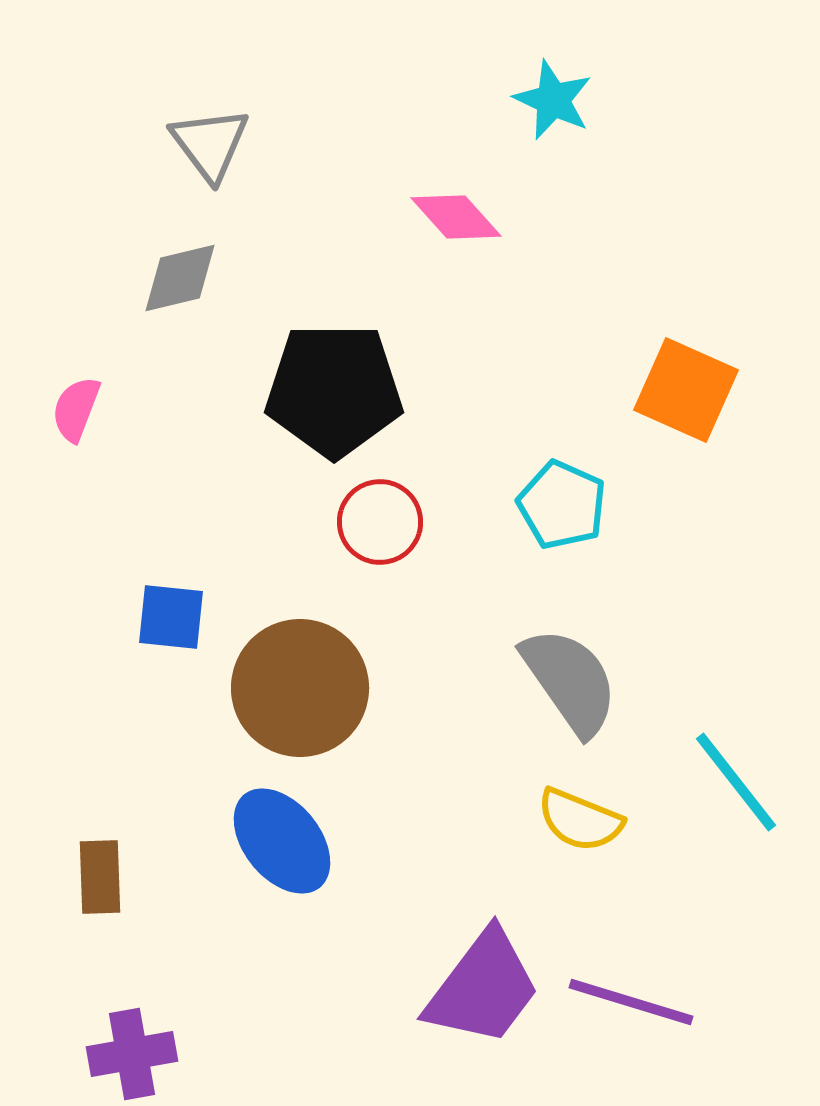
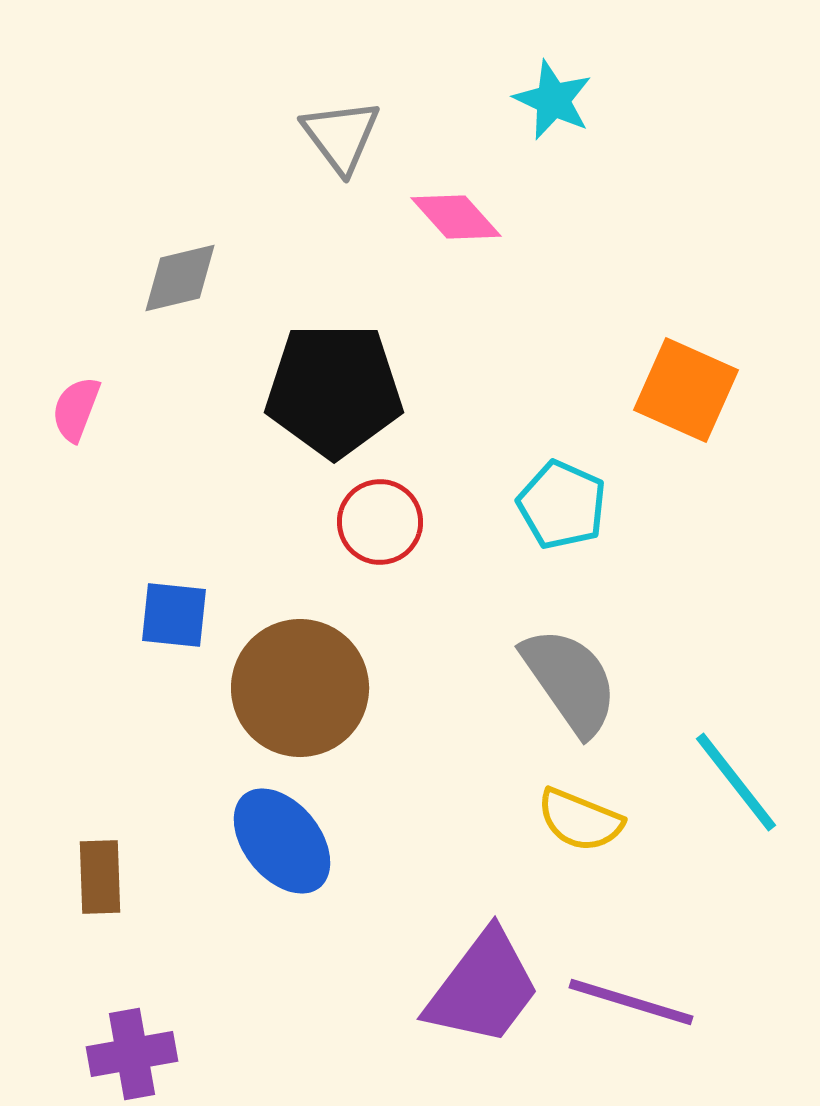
gray triangle: moved 131 px right, 8 px up
blue square: moved 3 px right, 2 px up
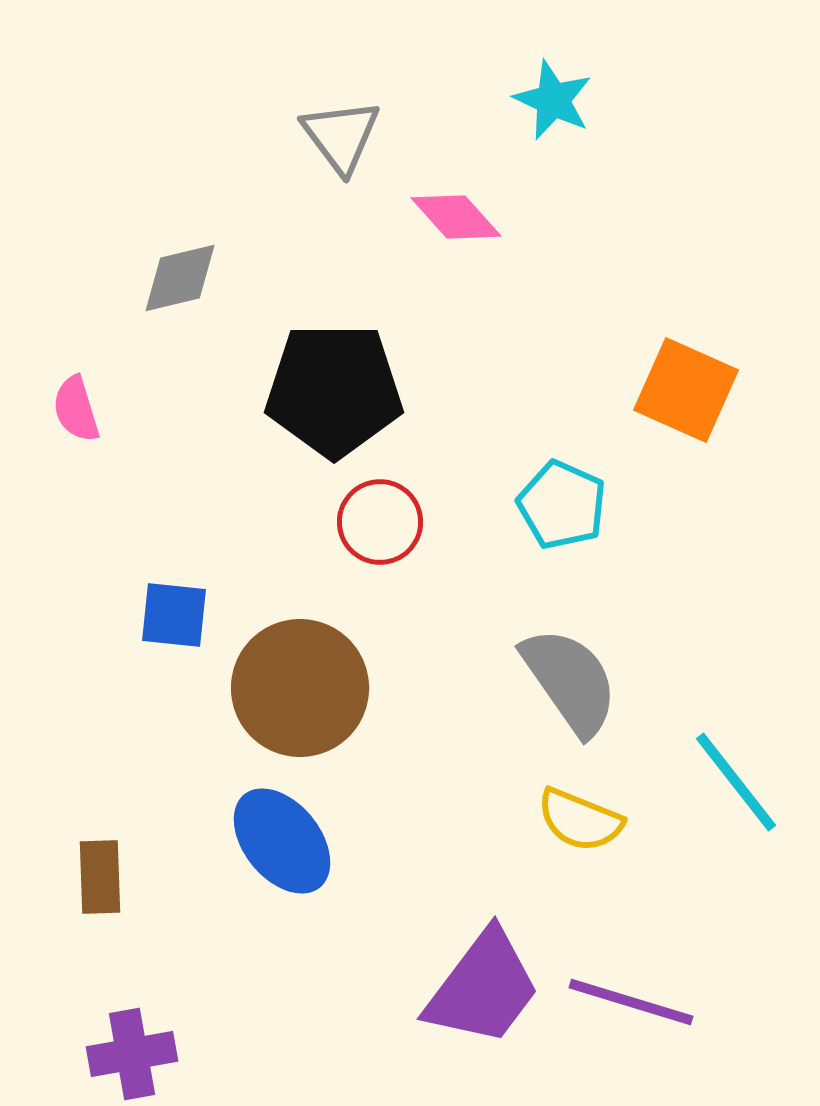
pink semicircle: rotated 38 degrees counterclockwise
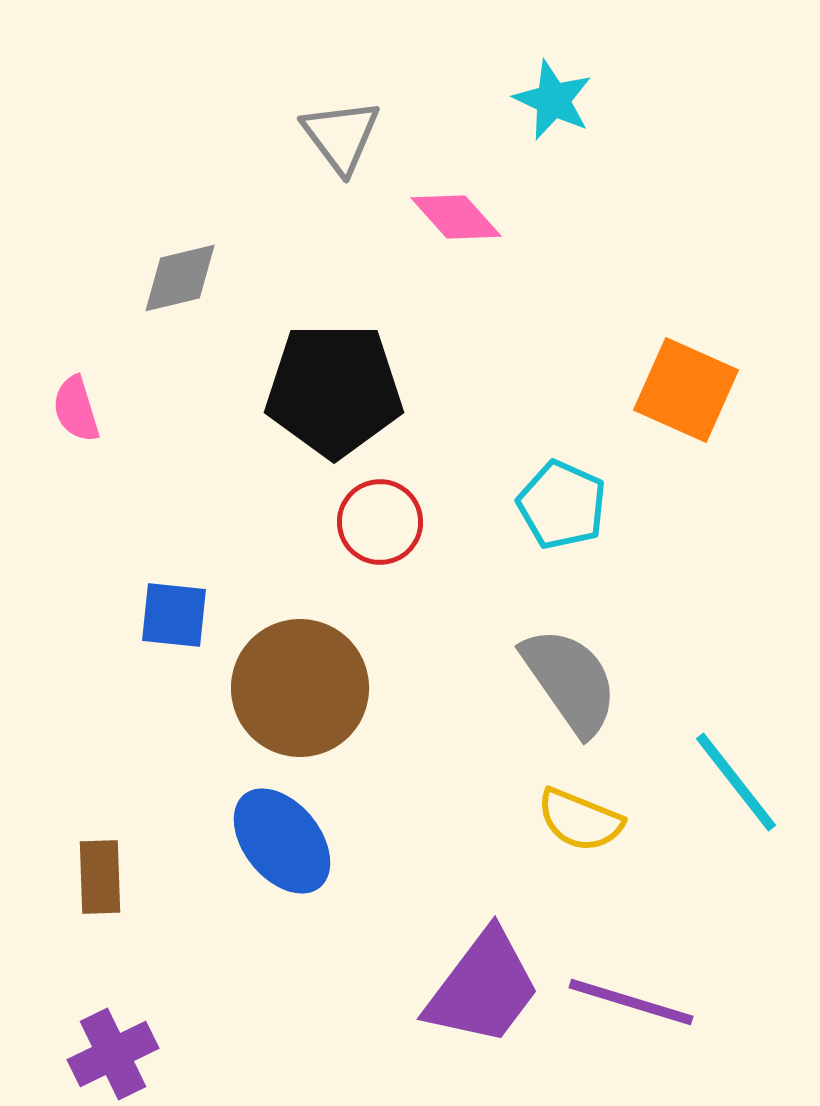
purple cross: moved 19 px left; rotated 16 degrees counterclockwise
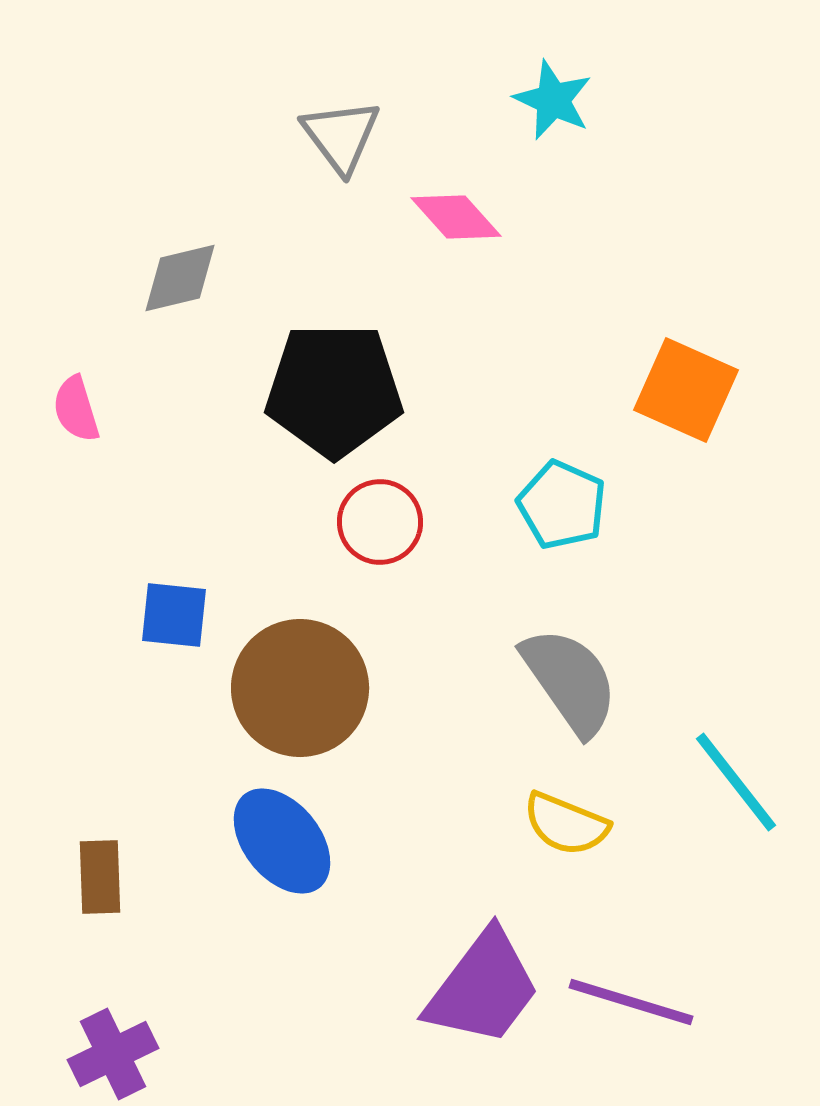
yellow semicircle: moved 14 px left, 4 px down
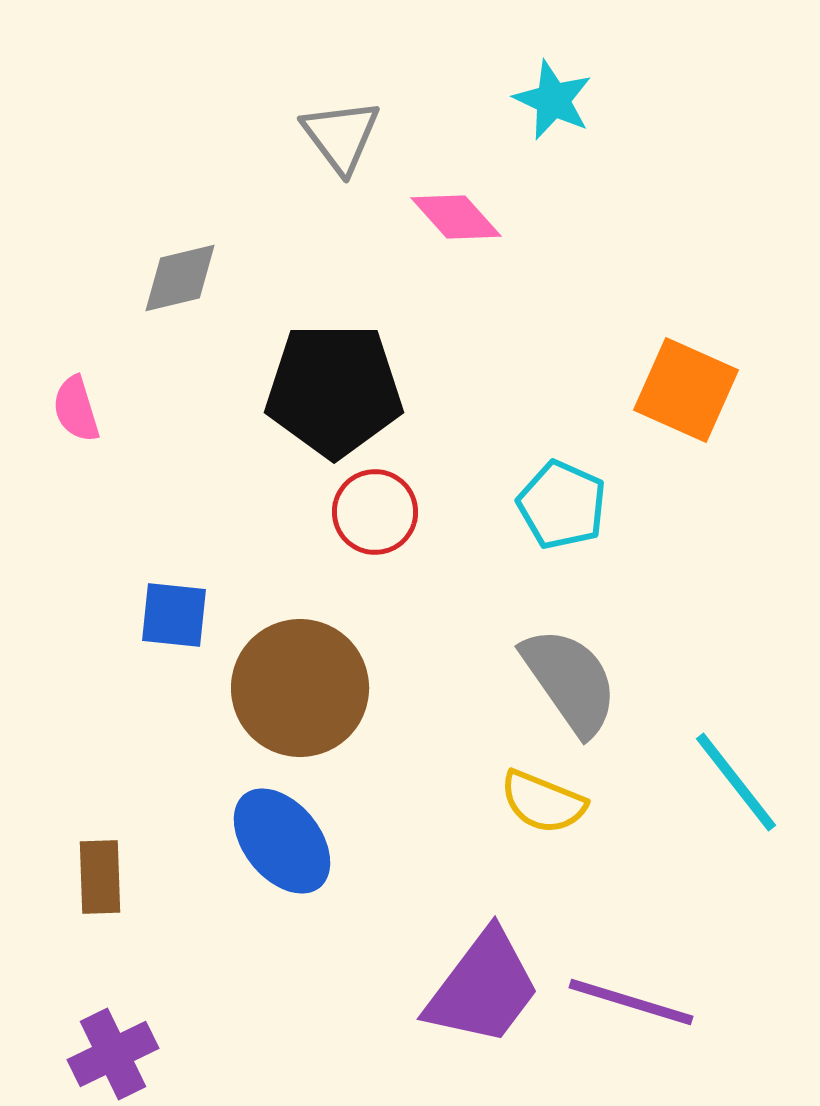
red circle: moved 5 px left, 10 px up
yellow semicircle: moved 23 px left, 22 px up
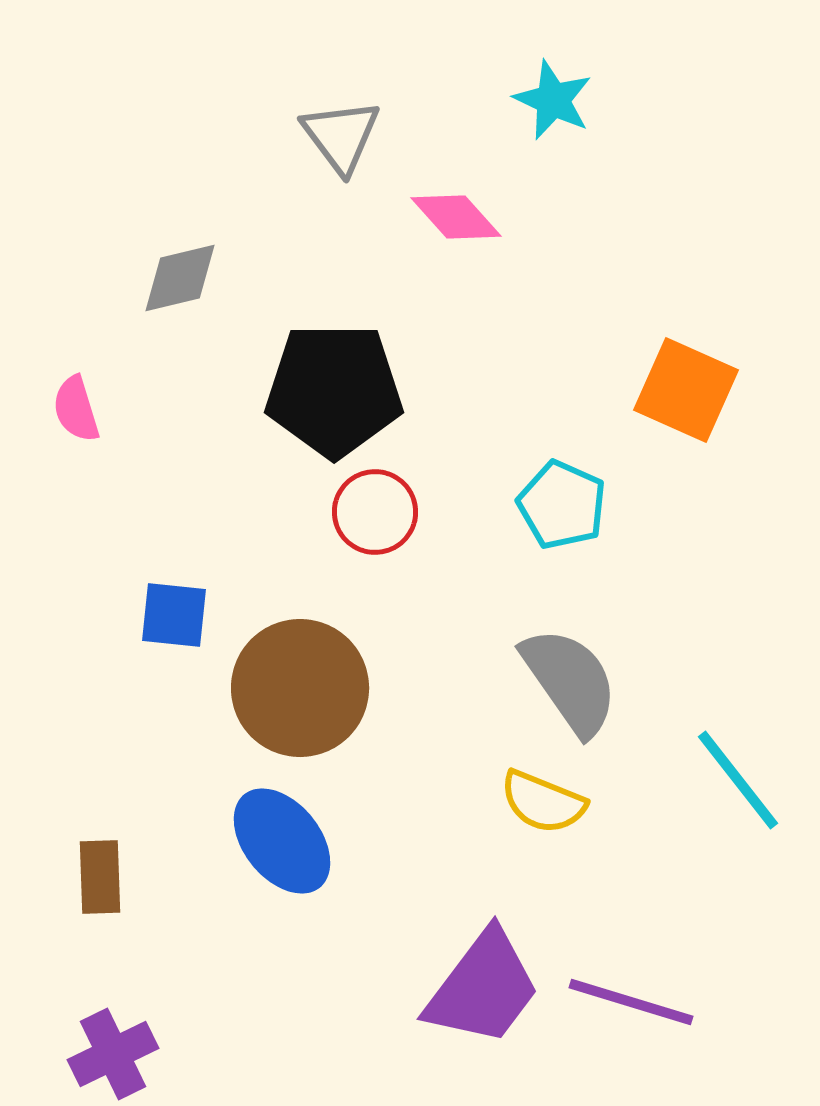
cyan line: moved 2 px right, 2 px up
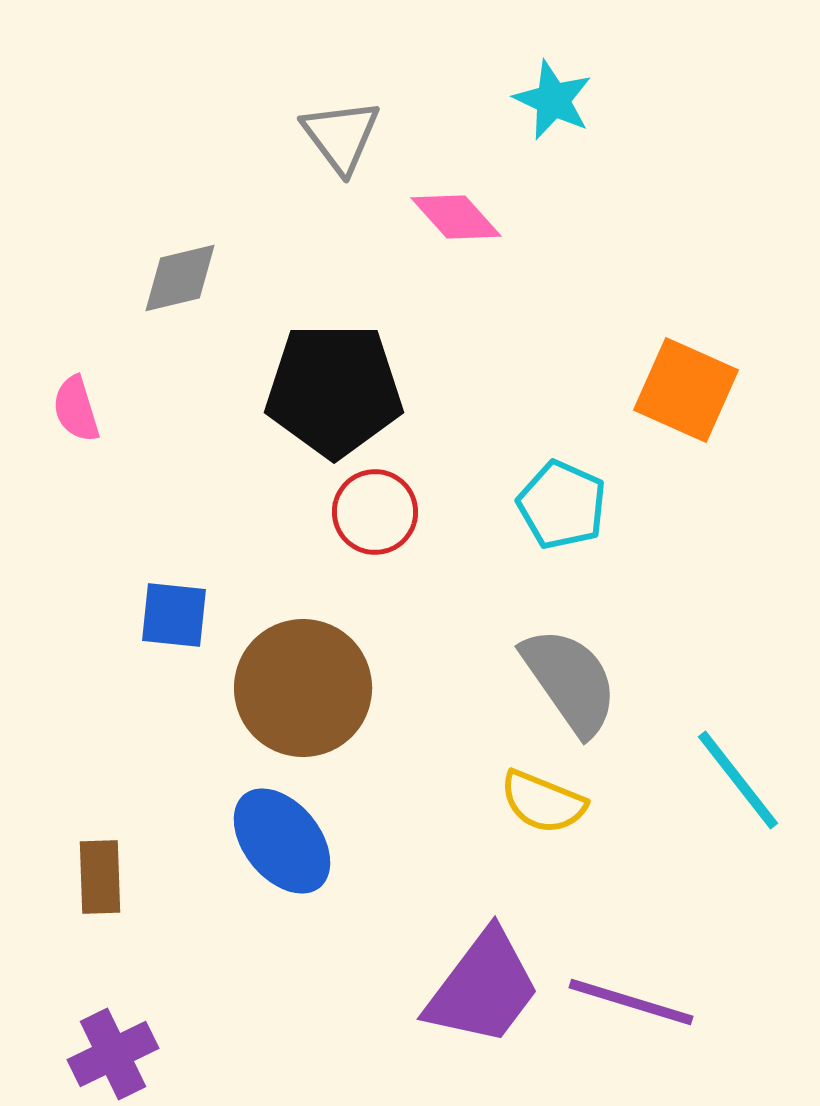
brown circle: moved 3 px right
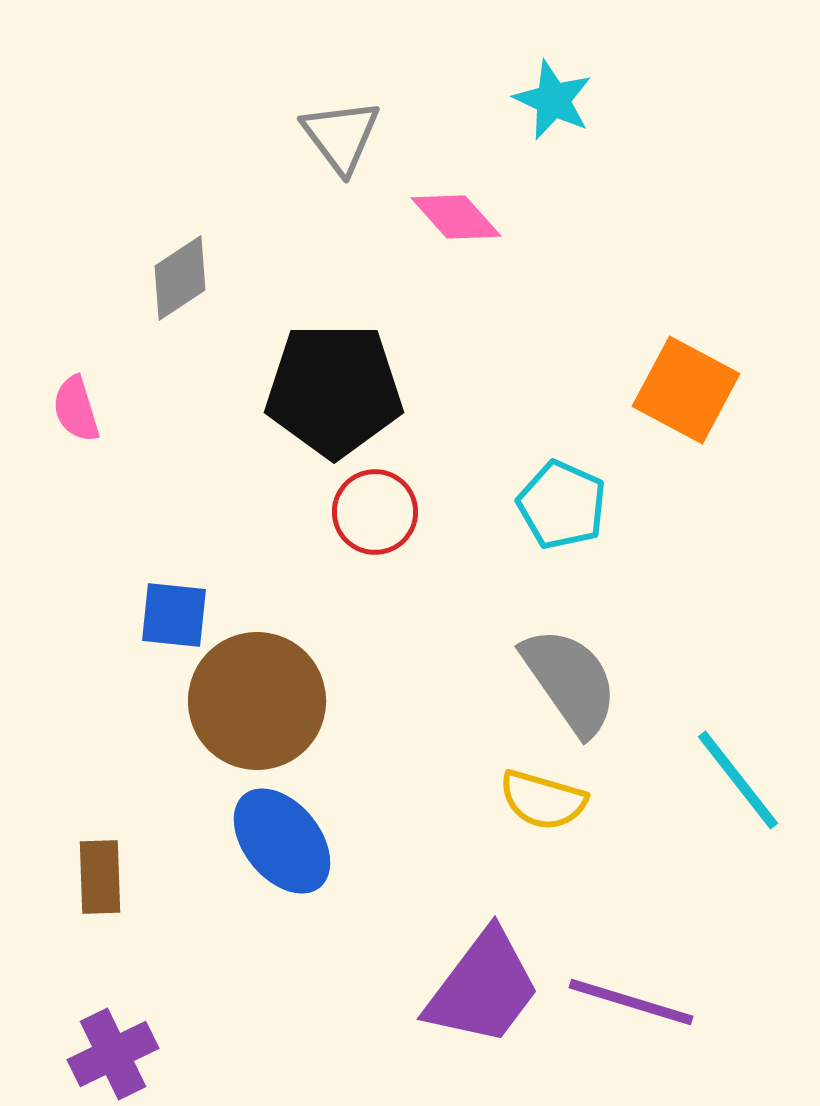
gray diamond: rotated 20 degrees counterclockwise
orange square: rotated 4 degrees clockwise
brown circle: moved 46 px left, 13 px down
yellow semicircle: moved 2 px up; rotated 6 degrees counterclockwise
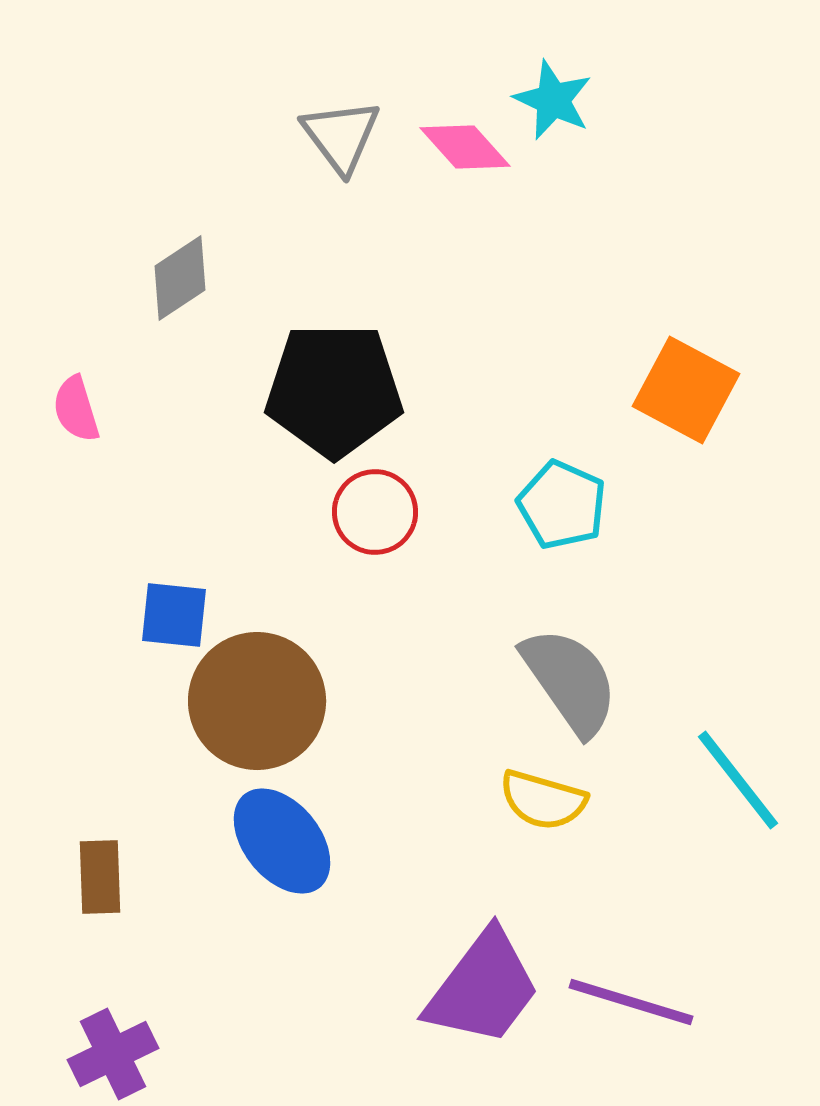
pink diamond: moved 9 px right, 70 px up
